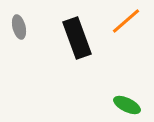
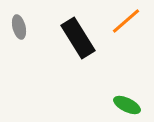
black rectangle: moved 1 px right; rotated 12 degrees counterclockwise
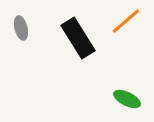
gray ellipse: moved 2 px right, 1 px down
green ellipse: moved 6 px up
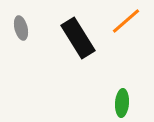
green ellipse: moved 5 px left, 4 px down; rotated 68 degrees clockwise
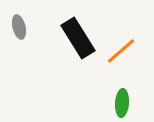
orange line: moved 5 px left, 30 px down
gray ellipse: moved 2 px left, 1 px up
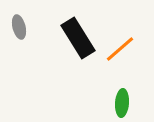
orange line: moved 1 px left, 2 px up
